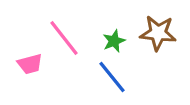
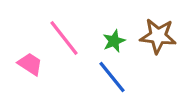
brown star: moved 3 px down
pink trapezoid: rotated 132 degrees counterclockwise
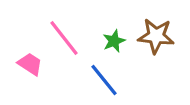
brown star: moved 2 px left
blue line: moved 8 px left, 3 px down
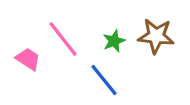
pink line: moved 1 px left, 1 px down
pink trapezoid: moved 2 px left, 5 px up
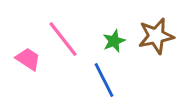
brown star: rotated 18 degrees counterclockwise
blue line: rotated 12 degrees clockwise
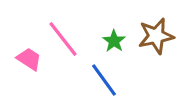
green star: rotated 15 degrees counterclockwise
pink trapezoid: moved 1 px right
blue line: rotated 9 degrees counterclockwise
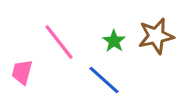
pink line: moved 4 px left, 3 px down
pink trapezoid: moved 7 px left, 13 px down; rotated 108 degrees counterclockwise
blue line: rotated 12 degrees counterclockwise
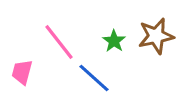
blue line: moved 10 px left, 2 px up
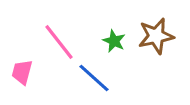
green star: rotated 10 degrees counterclockwise
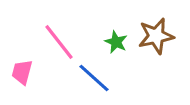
green star: moved 2 px right, 1 px down
